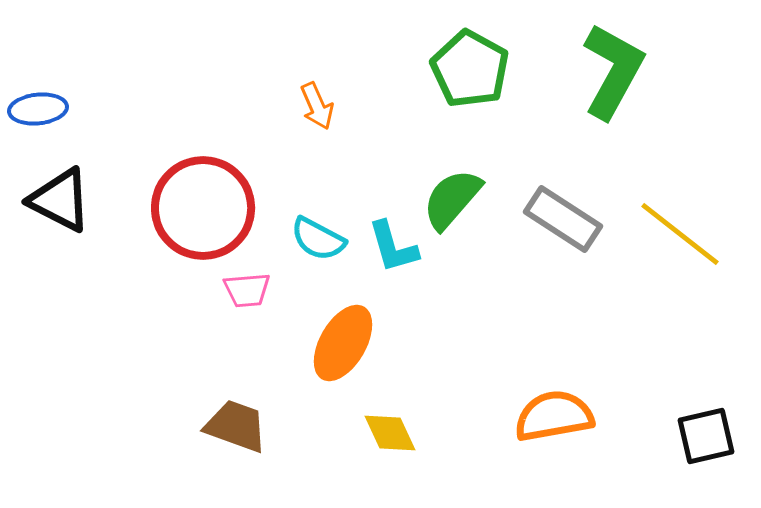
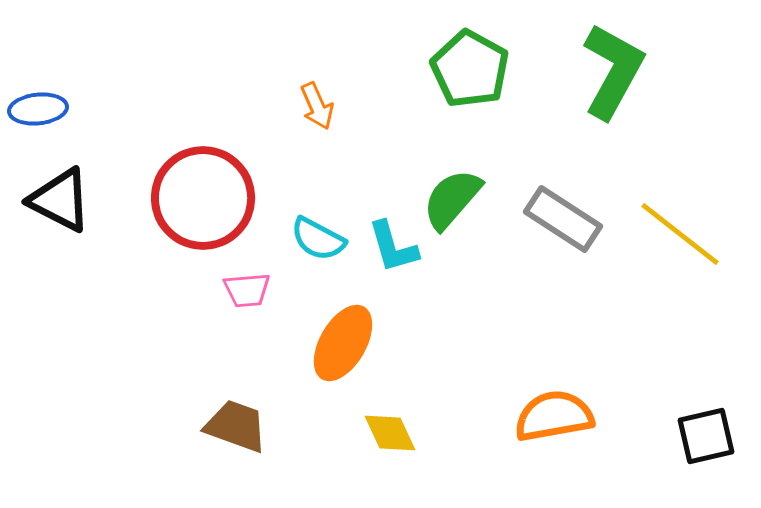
red circle: moved 10 px up
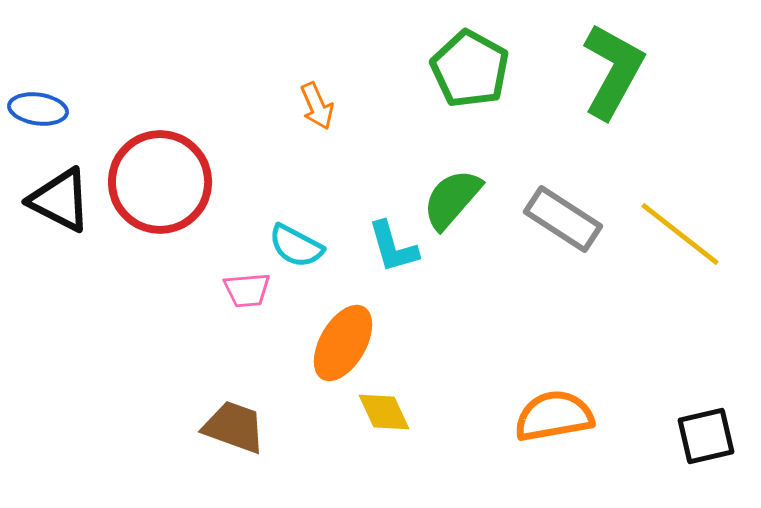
blue ellipse: rotated 14 degrees clockwise
red circle: moved 43 px left, 16 px up
cyan semicircle: moved 22 px left, 7 px down
brown trapezoid: moved 2 px left, 1 px down
yellow diamond: moved 6 px left, 21 px up
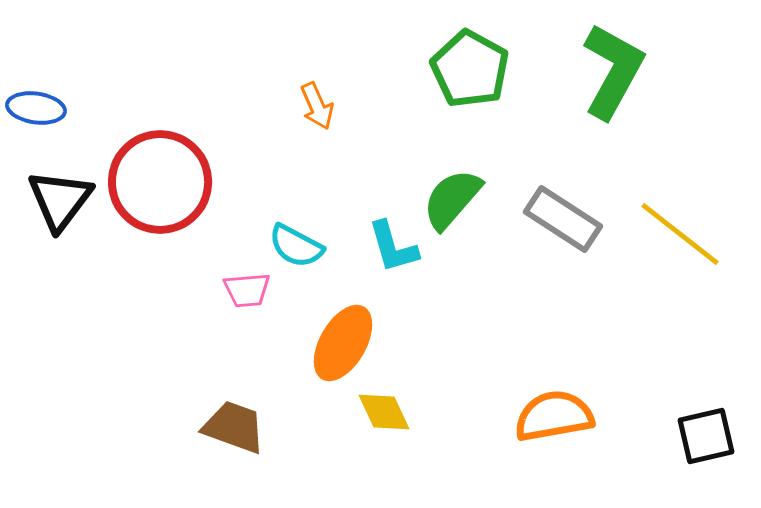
blue ellipse: moved 2 px left, 1 px up
black triangle: rotated 40 degrees clockwise
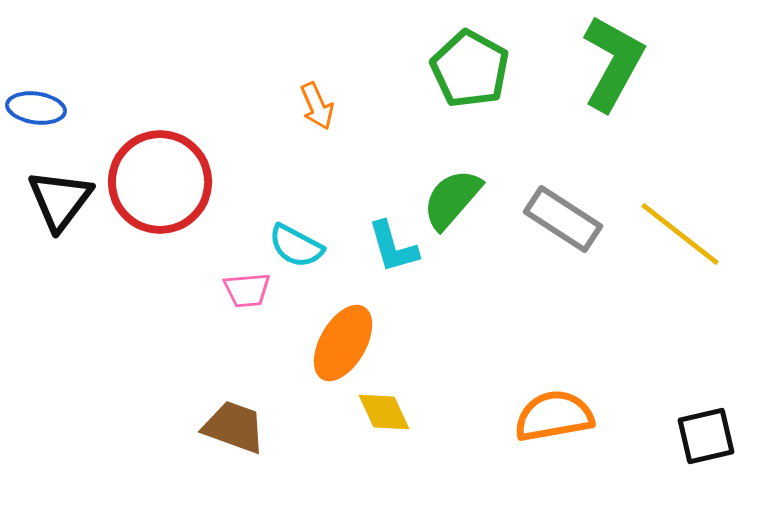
green L-shape: moved 8 px up
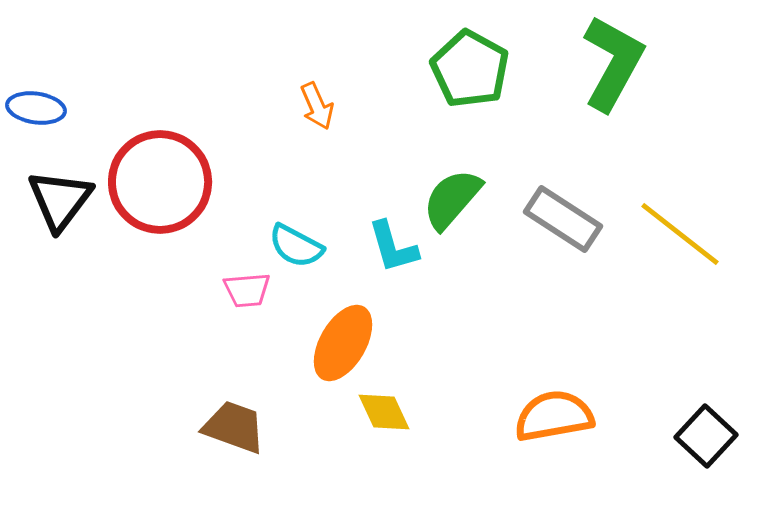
black square: rotated 34 degrees counterclockwise
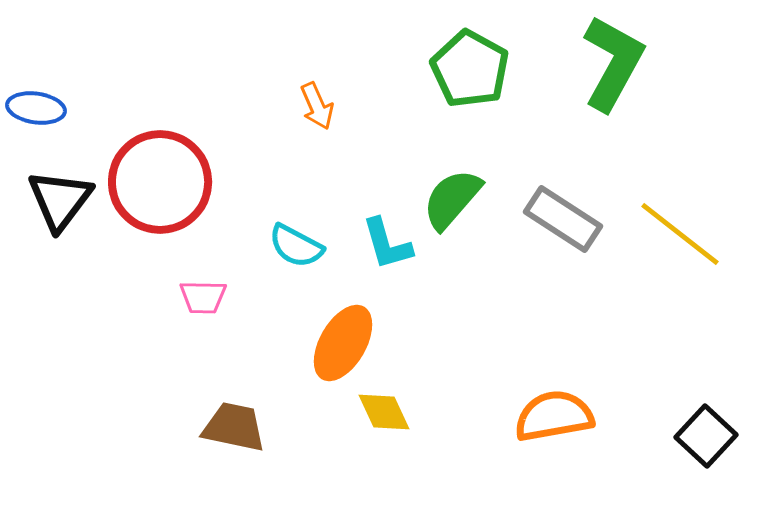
cyan L-shape: moved 6 px left, 3 px up
pink trapezoid: moved 44 px left, 7 px down; rotated 6 degrees clockwise
brown trapezoid: rotated 8 degrees counterclockwise
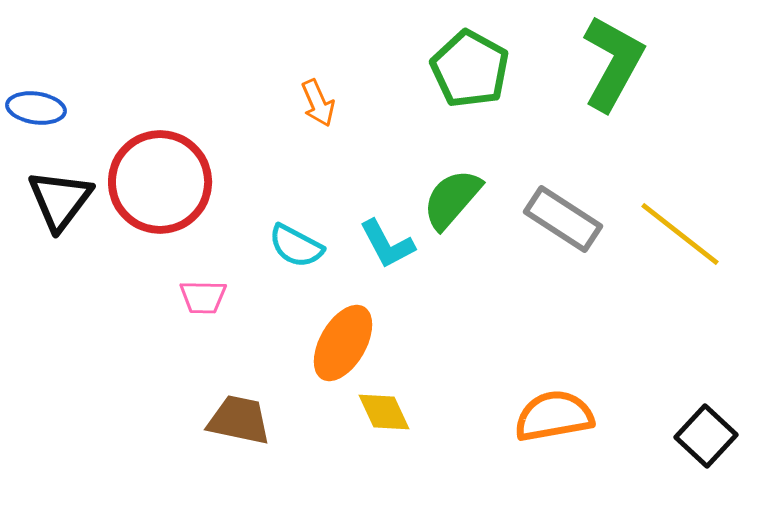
orange arrow: moved 1 px right, 3 px up
cyan L-shape: rotated 12 degrees counterclockwise
brown trapezoid: moved 5 px right, 7 px up
